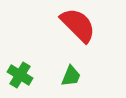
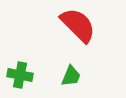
green cross: rotated 20 degrees counterclockwise
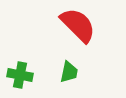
green trapezoid: moved 2 px left, 4 px up; rotated 10 degrees counterclockwise
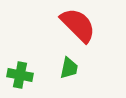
green trapezoid: moved 4 px up
